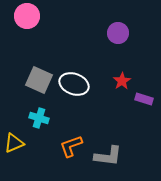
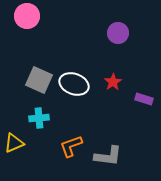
red star: moved 9 px left, 1 px down
cyan cross: rotated 24 degrees counterclockwise
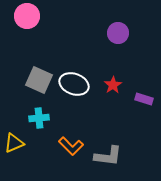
red star: moved 3 px down
orange L-shape: rotated 115 degrees counterclockwise
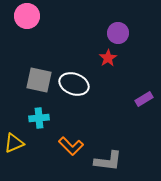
gray square: rotated 12 degrees counterclockwise
red star: moved 5 px left, 27 px up
purple rectangle: rotated 48 degrees counterclockwise
gray L-shape: moved 5 px down
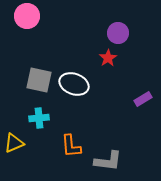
purple rectangle: moved 1 px left
orange L-shape: rotated 40 degrees clockwise
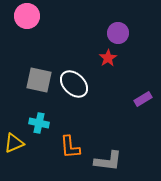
white ellipse: rotated 24 degrees clockwise
cyan cross: moved 5 px down; rotated 18 degrees clockwise
orange L-shape: moved 1 px left, 1 px down
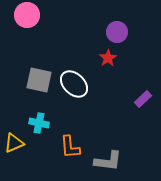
pink circle: moved 1 px up
purple circle: moved 1 px left, 1 px up
purple rectangle: rotated 12 degrees counterclockwise
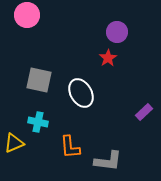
white ellipse: moved 7 px right, 9 px down; rotated 16 degrees clockwise
purple rectangle: moved 1 px right, 13 px down
cyan cross: moved 1 px left, 1 px up
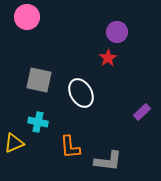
pink circle: moved 2 px down
purple rectangle: moved 2 px left
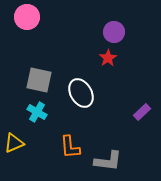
purple circle: moved 3 px left
cyan cross: moved 1 px left, 10 px up; rotated 18 degrees clockwise
